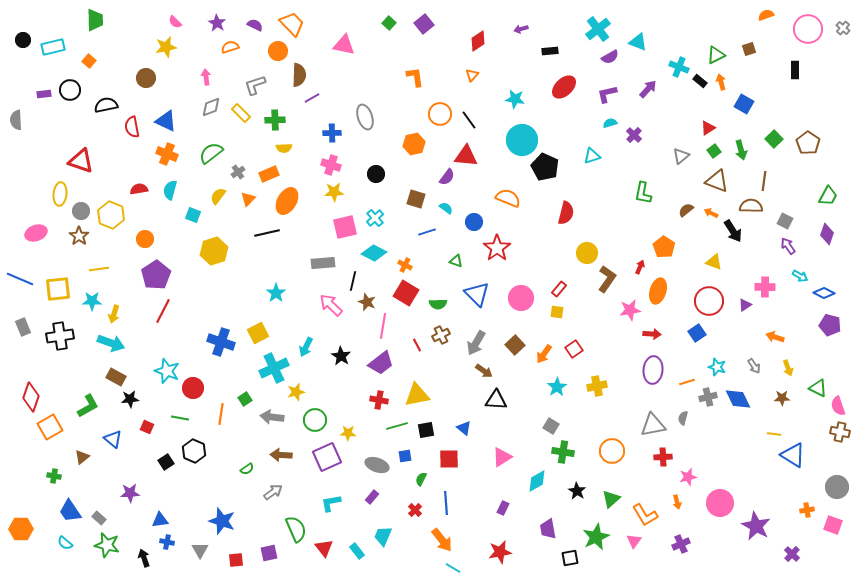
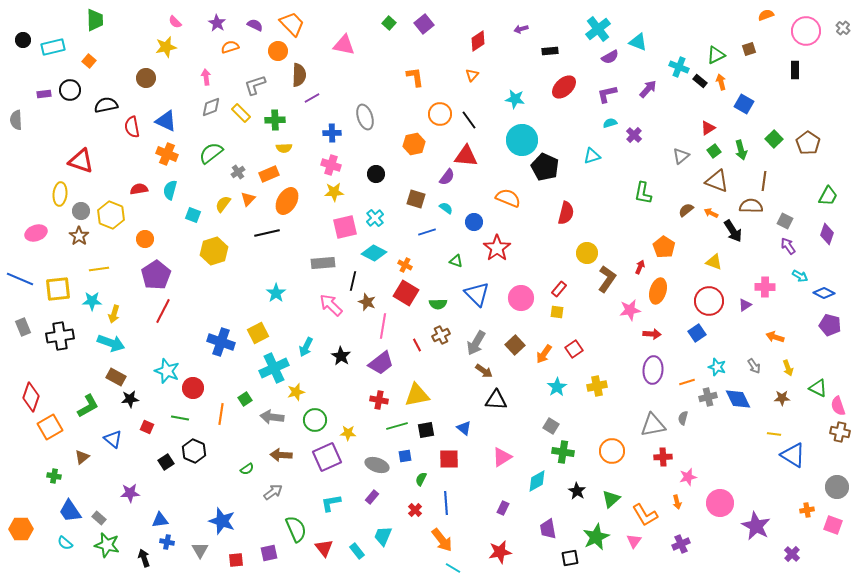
pink circle at (808, 29): moved 2 px left, 2 px down
yellow semicircle at (218, 196): moved 5 px right, 8 px down
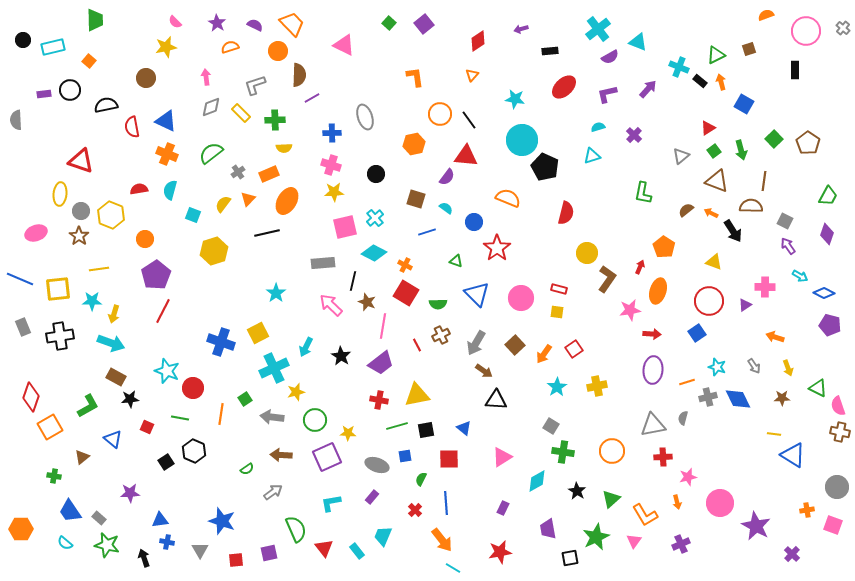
pink triangle at (344, 45): rotated 15 degrees clockwise
cyan semicircle at (610, 123): moved 12 px left, 4 px down
red rectangle at (559, 289): rotated 63 degrees clockwise
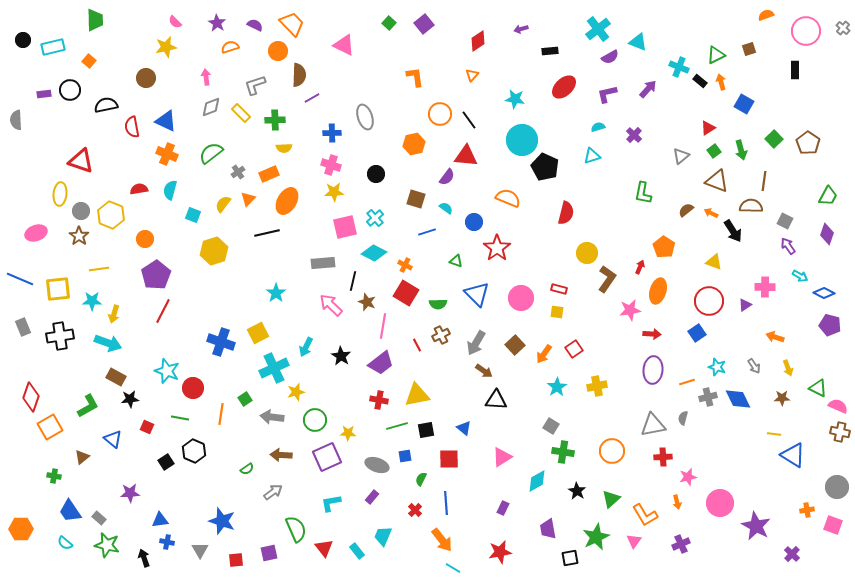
cyan arrow at (111, 343): moved 3 px left
pink semicircle at (838, 406): rotated 132 degrees clockwise
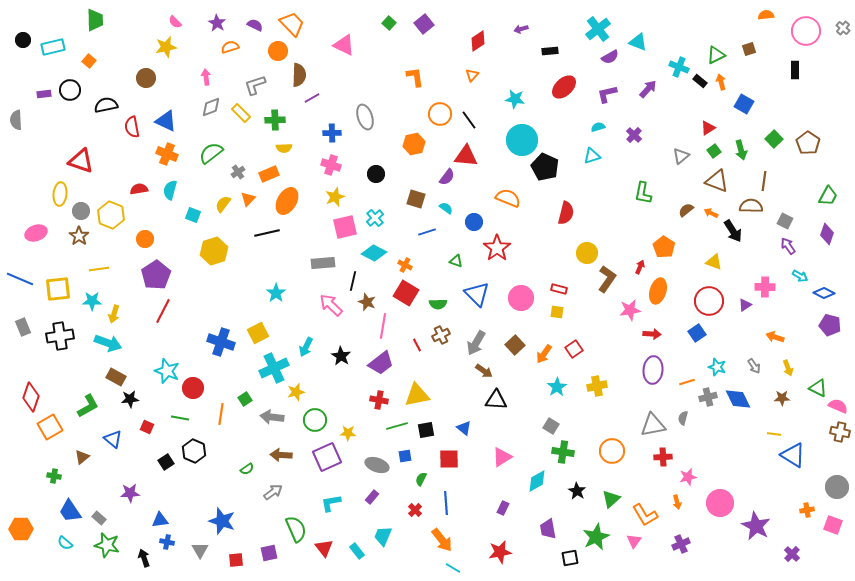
orange semicircle at (766, 15): rotated 14 degrees clockwise
yellow star at (334, 192): moved 1 px right, 5 px down; rotated 18 degrees counterclockwise
